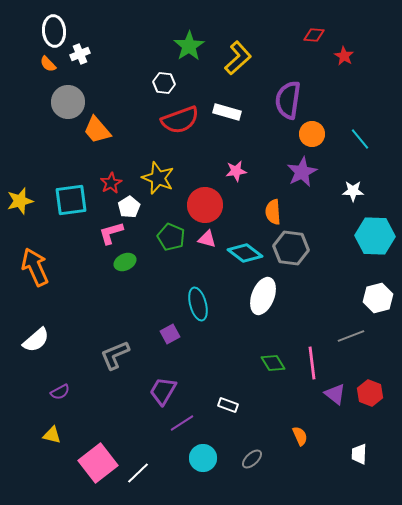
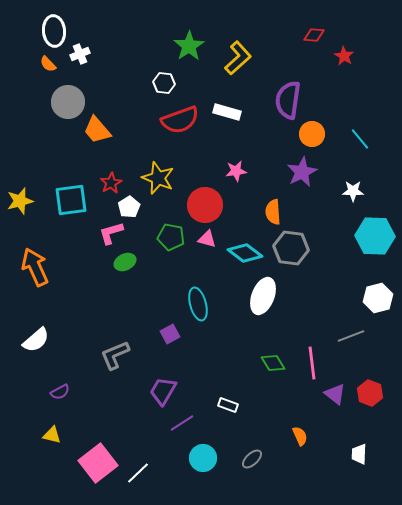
green pentagon at (171, 237): rotated 12 degrees counterclockwise
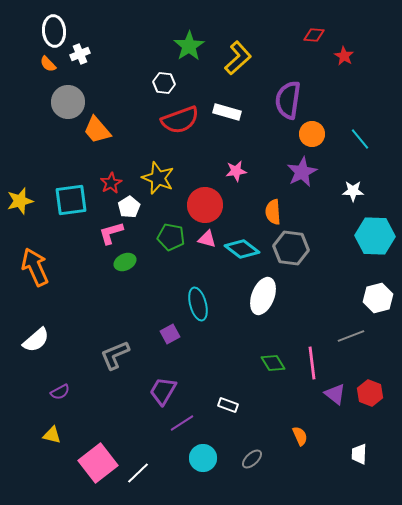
cyan diamond at (245, 253): moved 3 px left, 4 px up
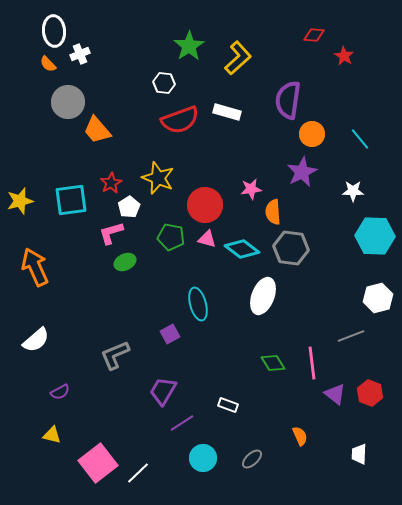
pink star at (236, 171): moved 15 px right, 18 px down
